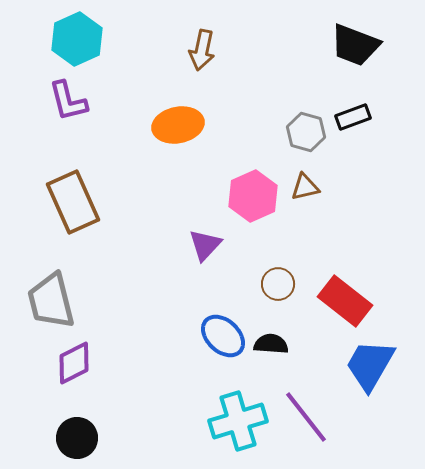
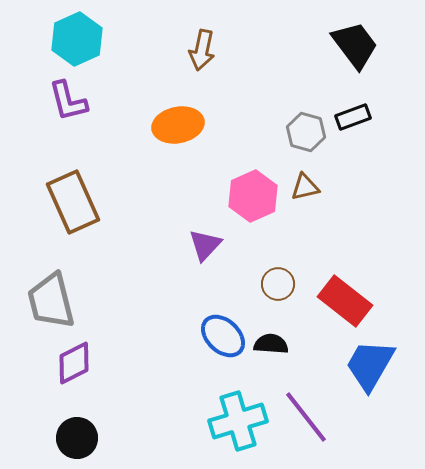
black trapezoid: rotated 148 degrees counterclockwise
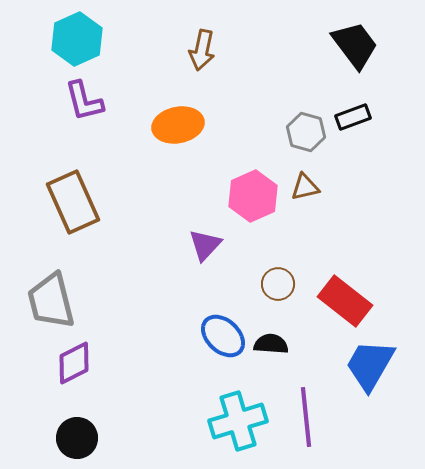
purple L-shape: moved 16 px right
purple line: rotated 32 degrees clockwise
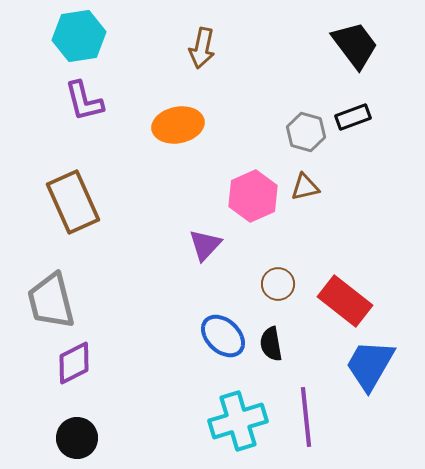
cyan hexagon: moved 2 px right, 3 px up; rotated 15 degrees clockwise
brown arrow: moved 2 px up
black semicircle: rotated 104 degrees counterclockwise
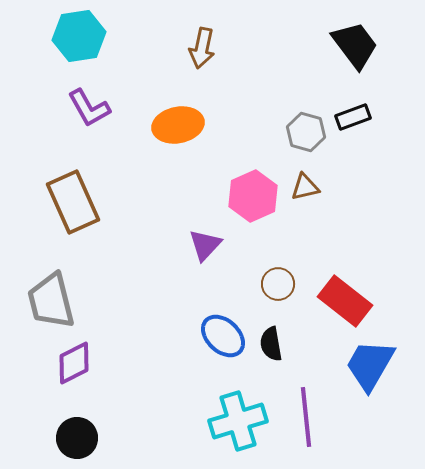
purple L-shape: moved 5 px right, 7 px down; rotated 15 degrees counterclockwise
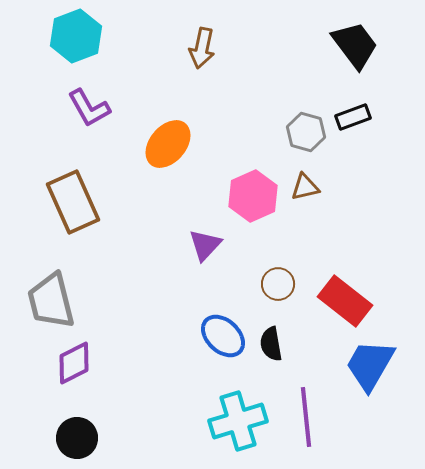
cyan hexagon: moved 3 px left; rotated 12 degrees counterclockwise
orange ellipse: moved 10 px left, 19 px down; rotated 39 degrees counterclockwise
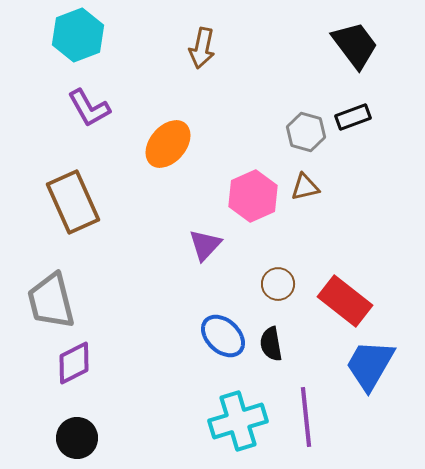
cyan hexagon: moved 2 px right, 1 px up
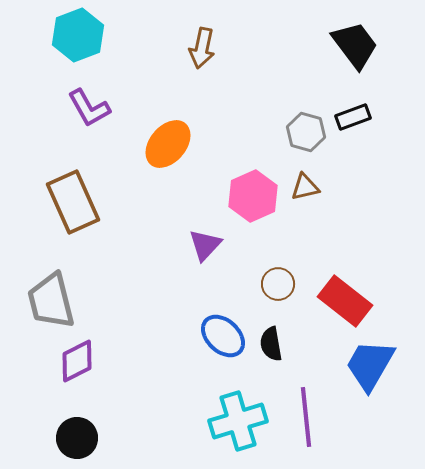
purple diamond: moved 3 px right, 2 px up
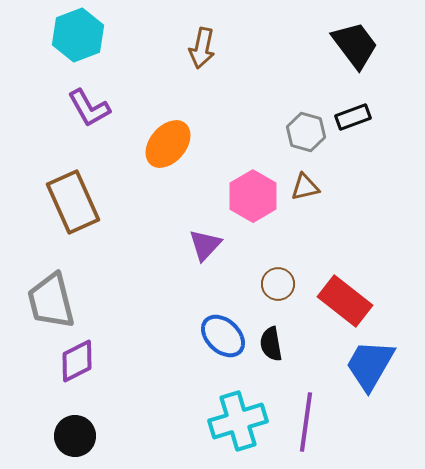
pink hexagon: rotated 6 degrees counterclockwise
purple line: moved 5 px down; rotated 14 degrees clockwise
black circle: moved 2 px left, 2 px up
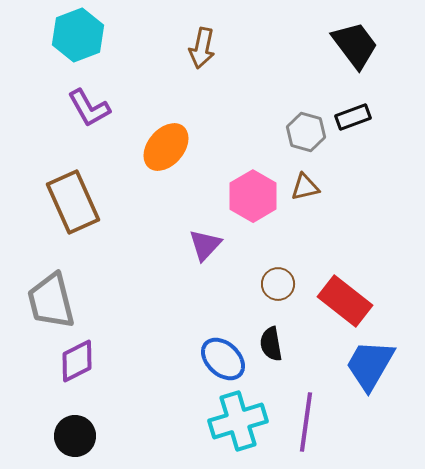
orange ellipse: moved 2 px left, 3 px down
blue ellipse: moved 23 px down
